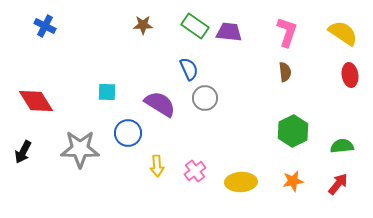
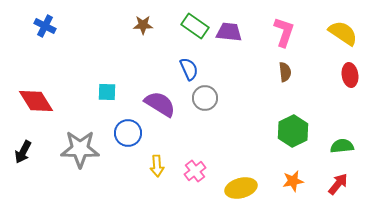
pink L-shape: moved 3 px left
yellow ellipse: moved 6 px down; rotated 12 degrees counterclockwise
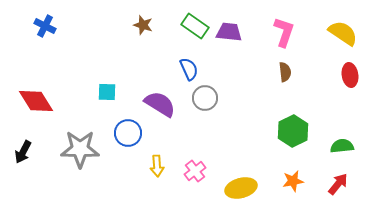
brown star: rotated 18 degrees clockwise
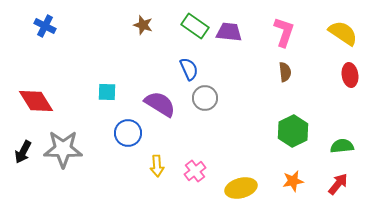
gray star: moved 17 px left
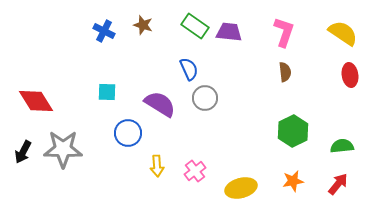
blue cross: moved 59 px right, 5 px down
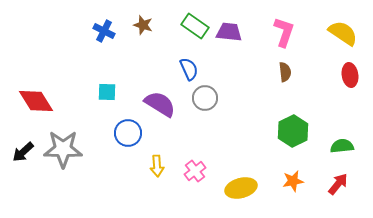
black arrow: rotated 20 degrees clockwise
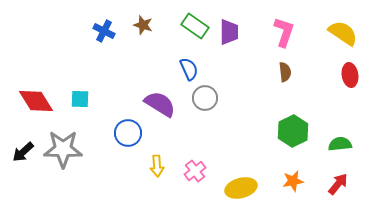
purple trapezoid: rotated 84 degrees clockwise
cyan square: moved 27 px left, 7 px down
green semicircle: moved 2 px left, 2 px up
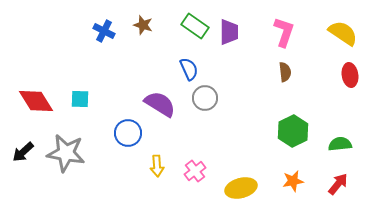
gray star: moved 3 px right, 4 px down; rotated 9 degrees clockwise
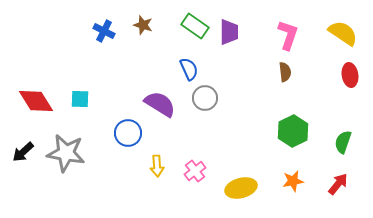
pink L-shape: moved 4 px right, 3 px down
green semicircle: moved 3 px right, 2 px up; rotated 65 degrees counterclockwise
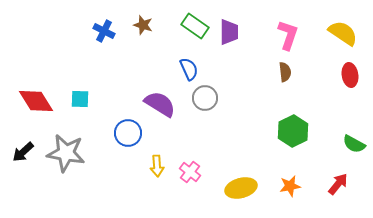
green semicircle: moved 11 px right, 2 px down; rotated 80 degrees counterclockwise
pink cross: moved 5 px left, 1 px down; rotated 15 degrees counterclockwise
orange star: moved 3 px left, 5 px down
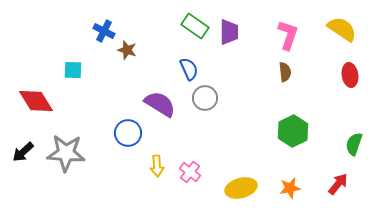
brown star: moved 16 px left, 25 px down
yellow semicircle: moved 1 px left, 4 px up
cyan square: moved 7 px left, 29 px up
green semicircle: rotated 80 degrees clockwise
gray star: rotated 6 degrees counterclockwise
orange star: moved 2 px down
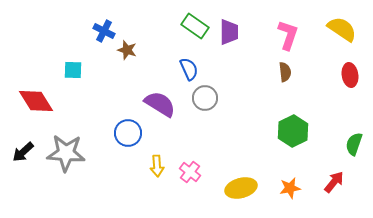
red arrow: moved 4 px left, 2 px up
